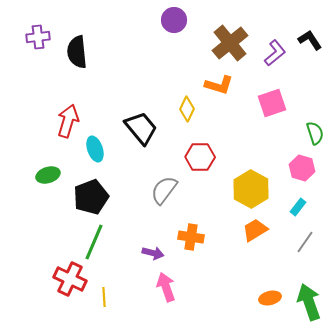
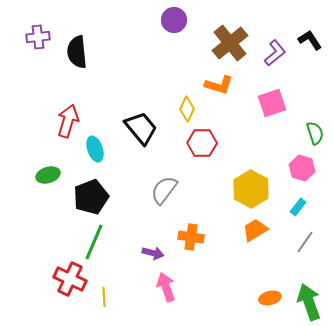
red hexagon: moved 2 px right, 14 px up
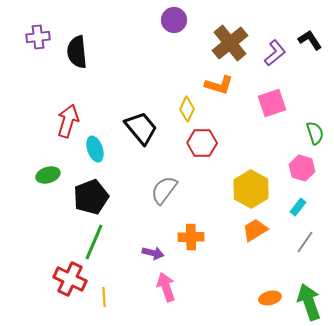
orange cross: rotated 10 degrees counterclockwise
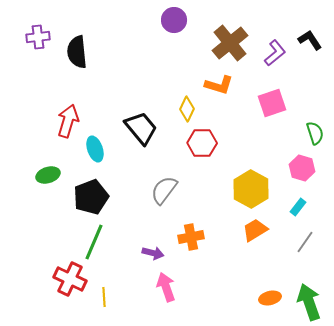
orange cross: rotated 10 degrees counterclockwise
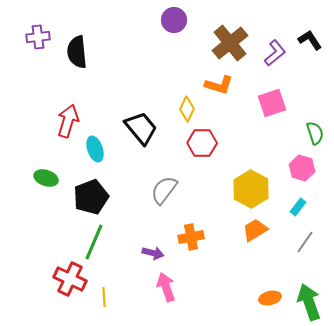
green ellipse: moved 2 px left, 3 px down; rotated 35 degrees clockwise
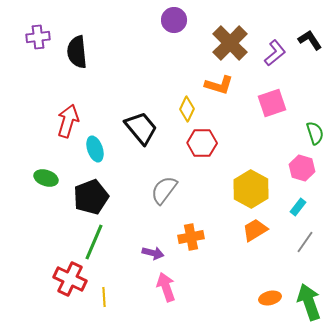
brown cross: rotated 6 degrees counterclockwise
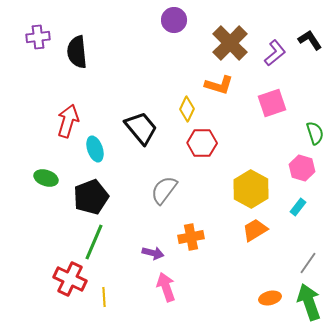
gray line: moved 3 px right, 21 px down
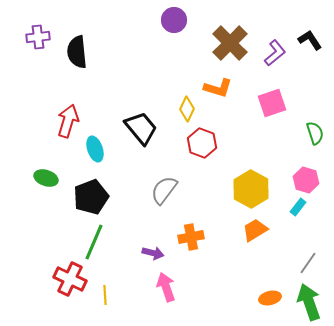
orange L-shape: moved 1 px left, 3 px down
red hexagon: rotated 20 degrees clockwise
pink hexagon: moved 4 px right, 12 px down
yellow line: moved 1 px right, 2 px up
